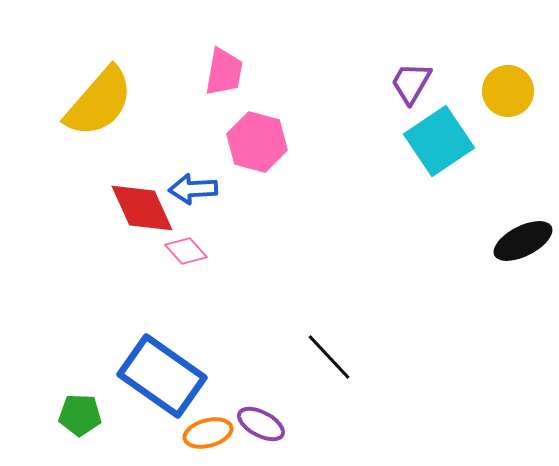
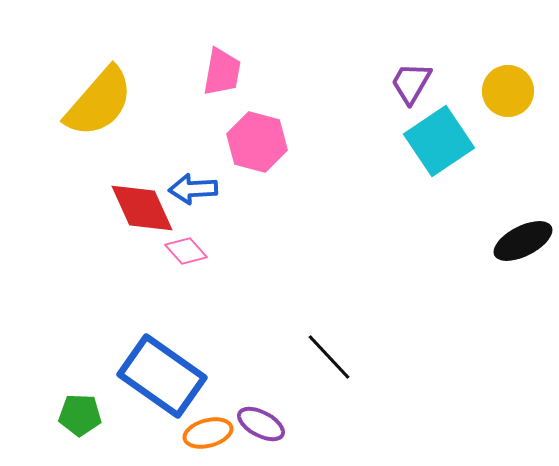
pink trapezoid: moved 2 px left
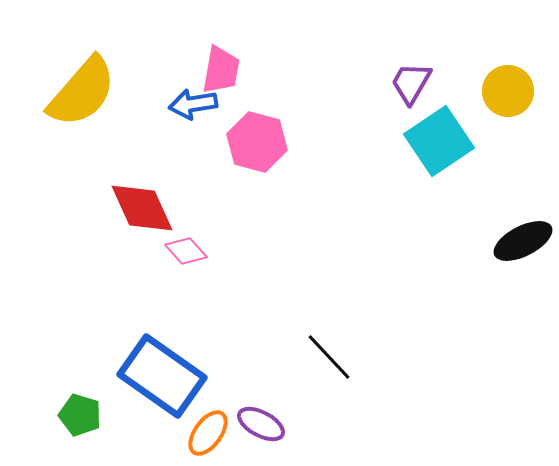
pink trapezoid: moved 1 px left, 2 px up
yellow semicircle: moved 17 px left, 10 px up
blue arrow: moved 85 px up; rotated 6 degrees counterclockwise
green pentagon: rotated 15 degrees clockwise
orange ellipse: rotated 39 degrees counterclockwise
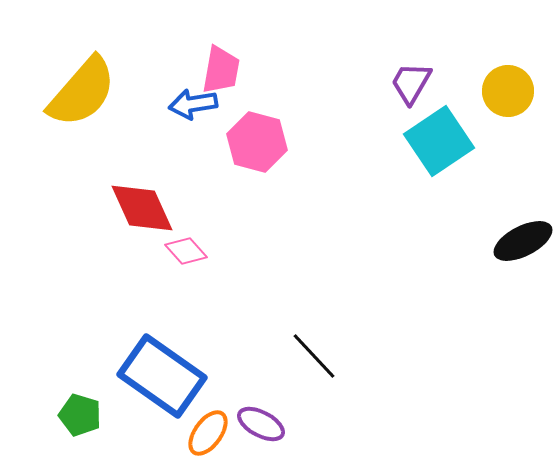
black line: moved 15 px left, 1 px up
